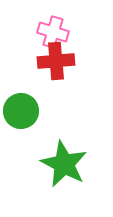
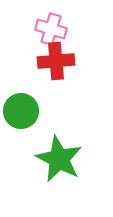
pink cross: moved 2 px left, 3 px up
green star: moved 5 px left, 5 px up
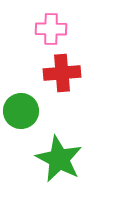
pink cross: rotated 16 degrees counterclockwise
red cross: moved 6 px right, 12 px down
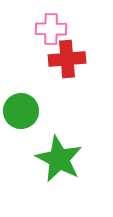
red cross: moved 5 px right, 14 px up
